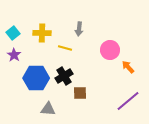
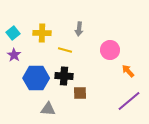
yellow line: moved 2 px down
orange arrow: moved 4 px down
black cross: rotated 36 degrees clockwise
purple line: moved 1 px right
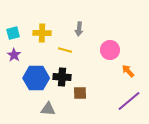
cyan square: rotated 24 degrees clockwise
black cross: moved 2 px left, 1 px down
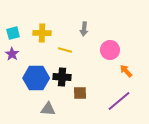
gray arrow: moved 5 px right
purple star: moved 2 px left, 1 px up
orange arrow: moved 2 px left
purple line: moved 10 px left
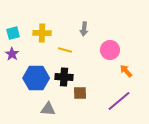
black cross: moved 2 px right
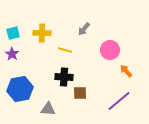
gray arrow: rotated 32 degrees clockwise
blue hexagon: moved 16 px left, 11 px down; rotated 10 degrees counterclockwise
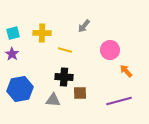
gray arrow: moved 3 px up
purple line: rotated 25 degrees clockwise
gray triangle: moved 5 px right, 9 px up
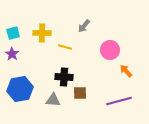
yellow line: moved 3 px up
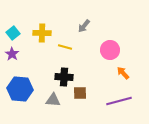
cyan square: rotated 24 degrees counterclockwise
orange arrow: moved 3 px left, 2 px down
blue hexagon: rotated 15 degrees clockwise
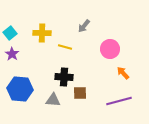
cyan square: moved 3 px left
pink circle: moved 1 px up
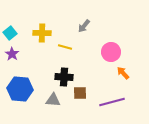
pink circle: moved 1 px right, 3 px down
purple line: moved 7 px left, 1 px down
